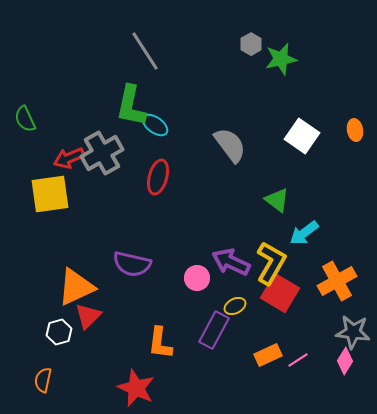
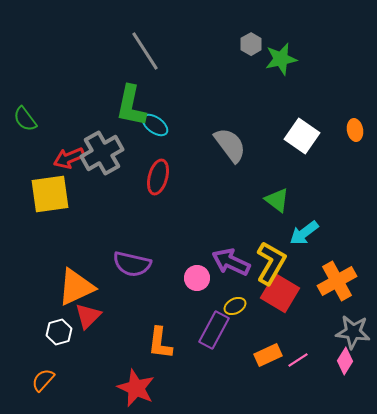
green semicircle: rotated 12 degrees counterclockwise
orange semicircle: rotated 30 degrees clockwise
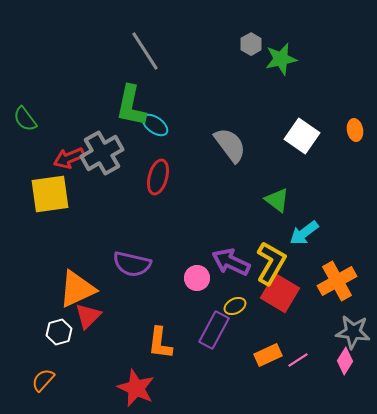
orange triangle: moved 1 px right, 2 px down
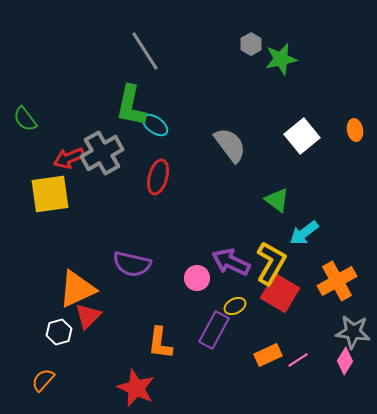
white square: rotated 16 degrees clockwise
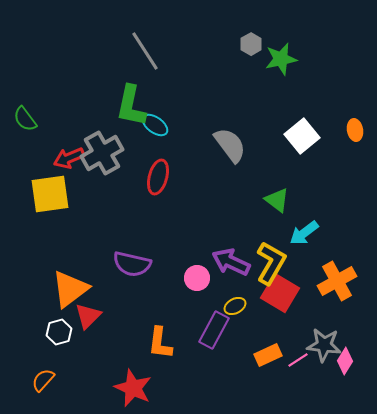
orange triangle: moved 7 px left; rotated 12 degrees counterclockwise
gray star: moved 29 px left, 13 px down
red star: moved 3 px left
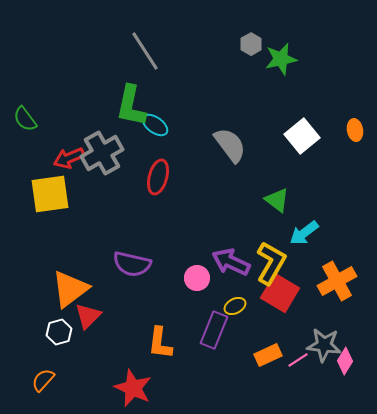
purple rectangle: rotated 6 degrees counterclockwise
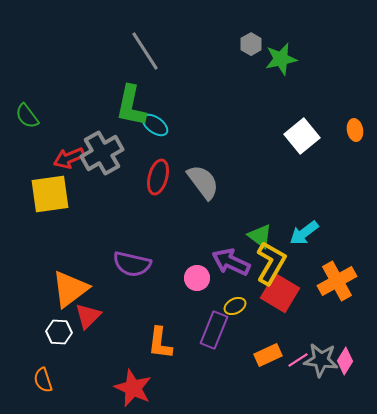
green semicircle: moved 2 px right, 3 px up
gray semicircle: moved 27 px left, 37 px down
green triangle: moved 17 px left, 36 px down
white hexagon: rotated 20 degrees clockwise
gray star: moved 3 px left, 15 px down
orange semicircle: rotated 60 degrees counterclockwise
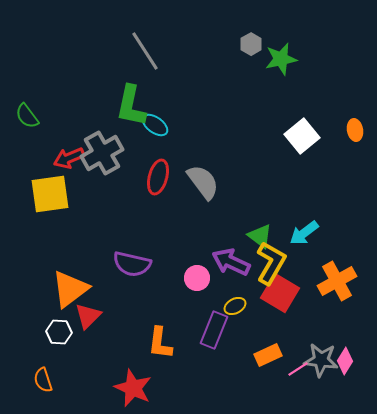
pink line: moved 9 px down
